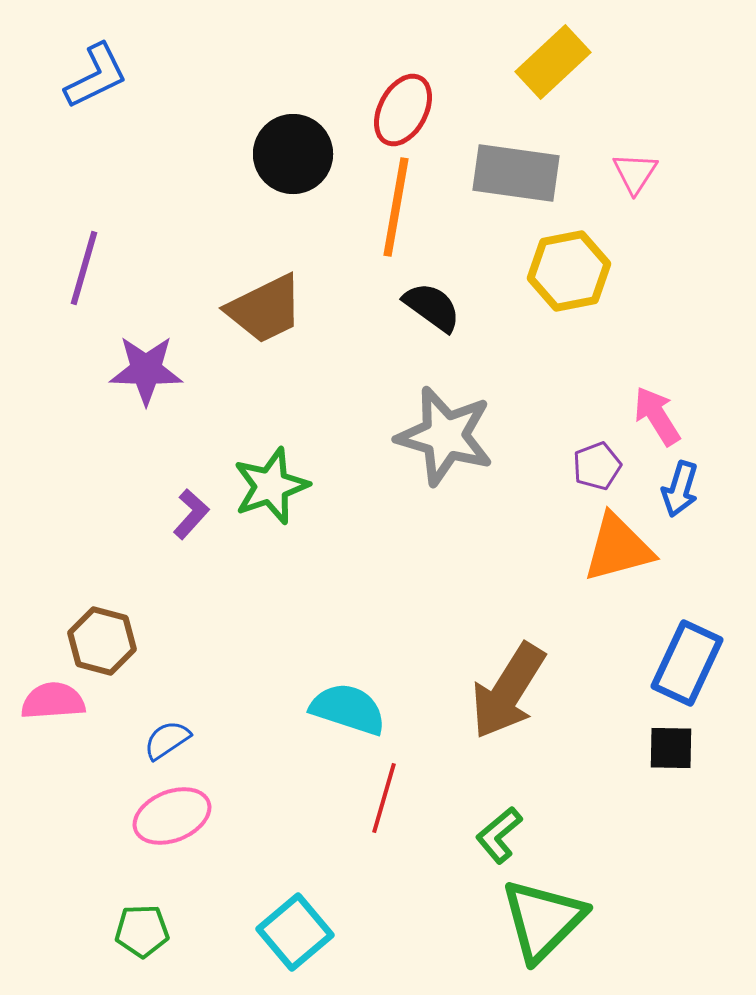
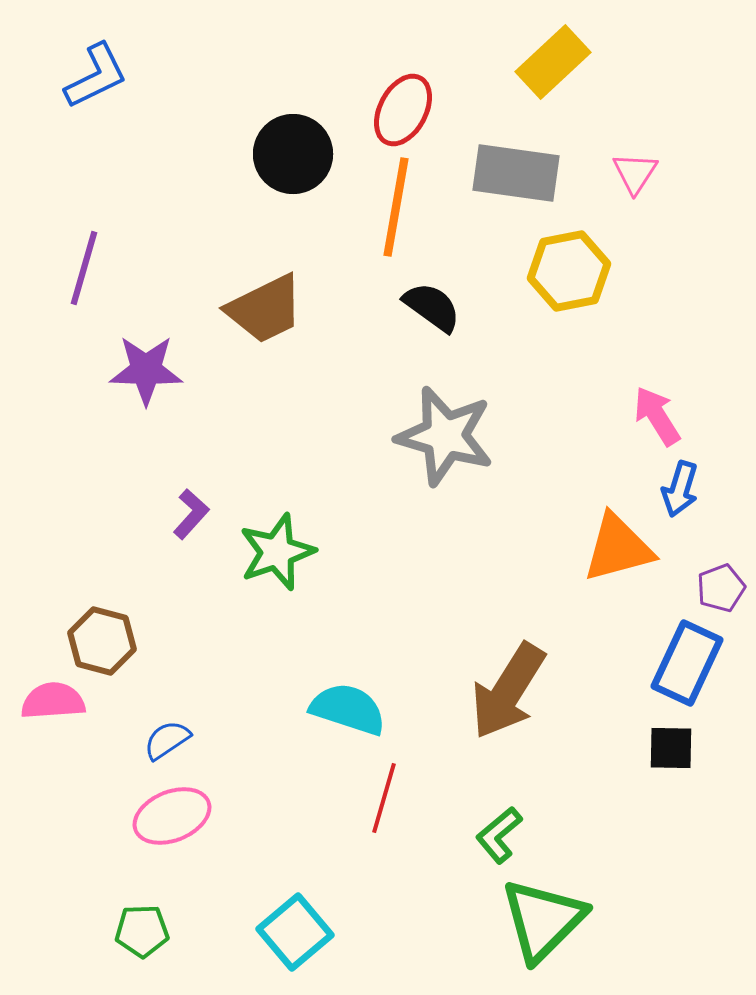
purple pentagon: moved 124 px right, 122 px down
green star: moved 6 px right, 66 px down
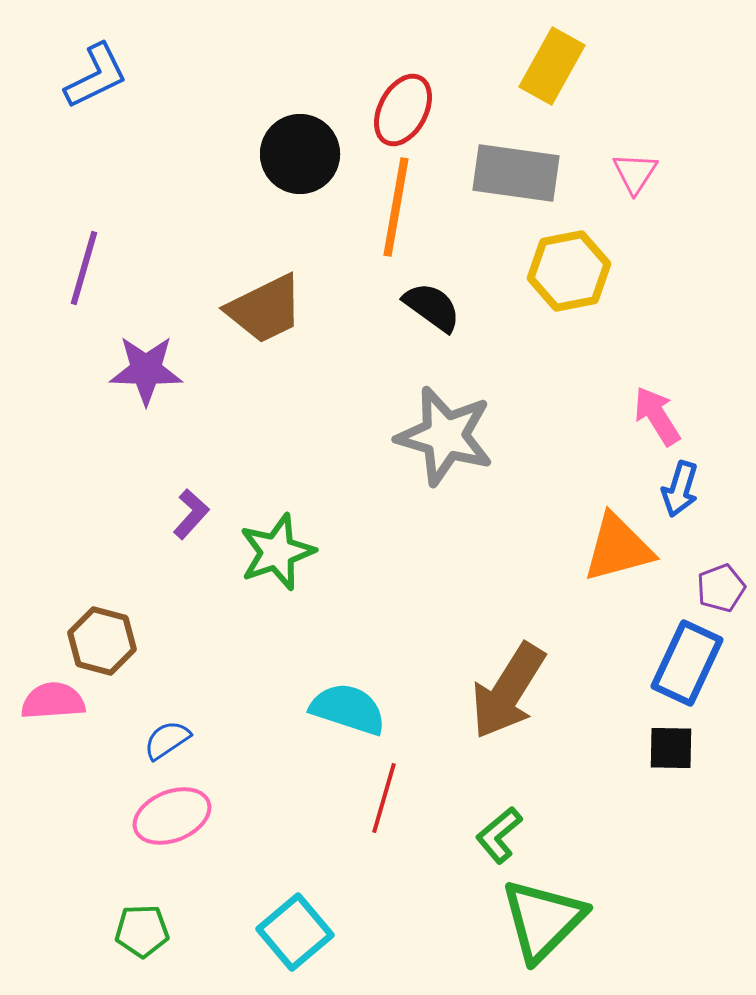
yellow rectangle: moved 1 px left, 4 px down; rotated 18 degrees counterclockwise
black circle: moved 7 px right
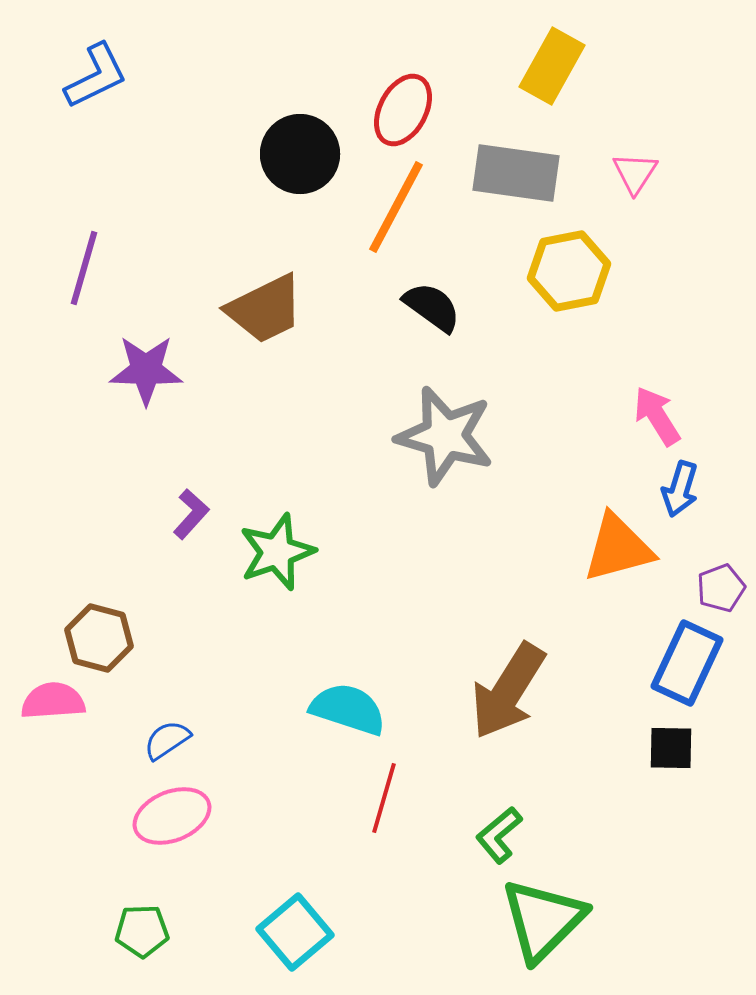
orange line: rotated 18 degrees clockwise
brown hexagon: moved 3 px left, 3 px up
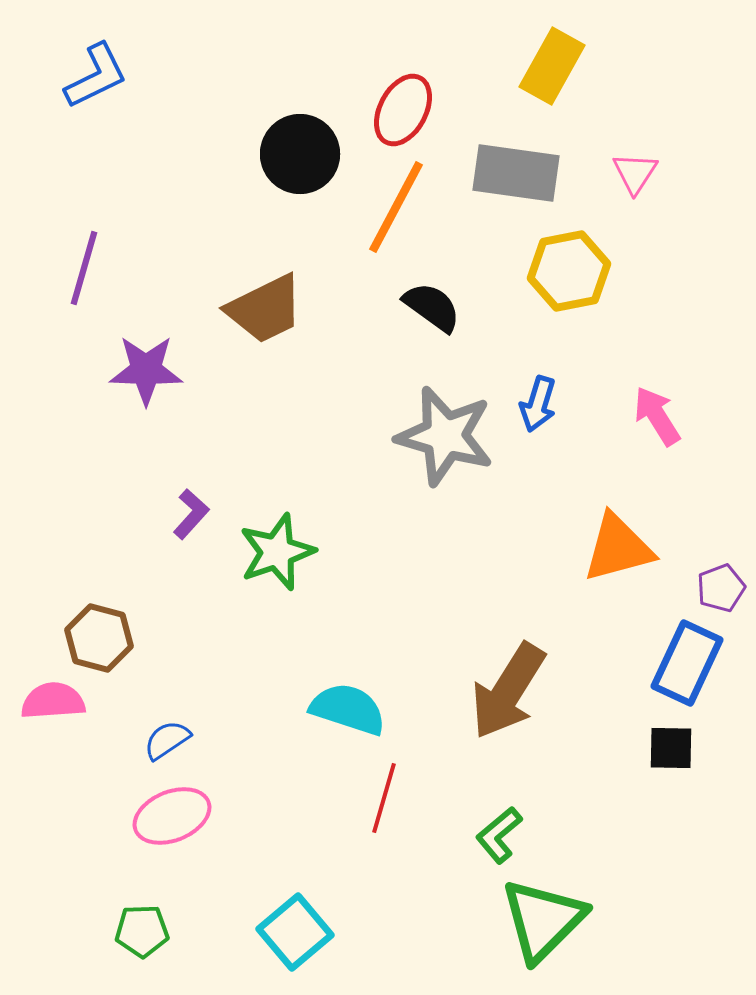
blue arrow: moved 142 px left, 85 px up
